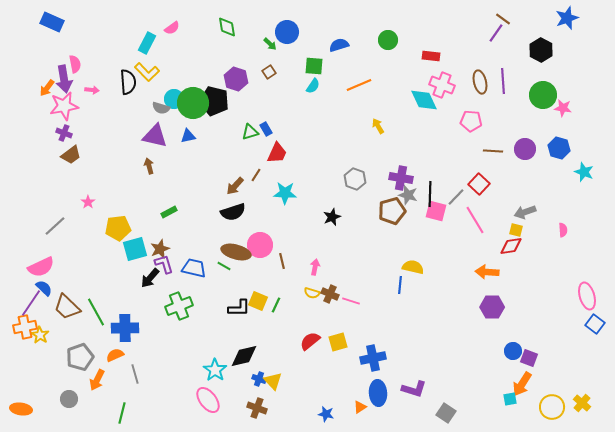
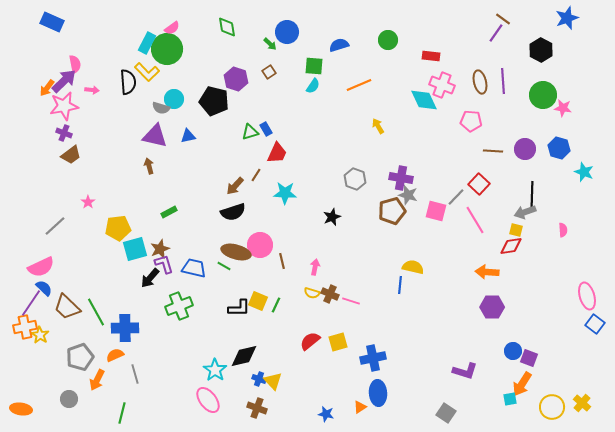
purple arrow at (64, 79): moved 2 px down; rotated 124 degrees counterclockwise
green circle at (193, 103): moved 26 px left, 54 px up
black line at (430, 194): moved 102 px right
purple L-shape at (414, 389): moved 51 px right, 18 px up
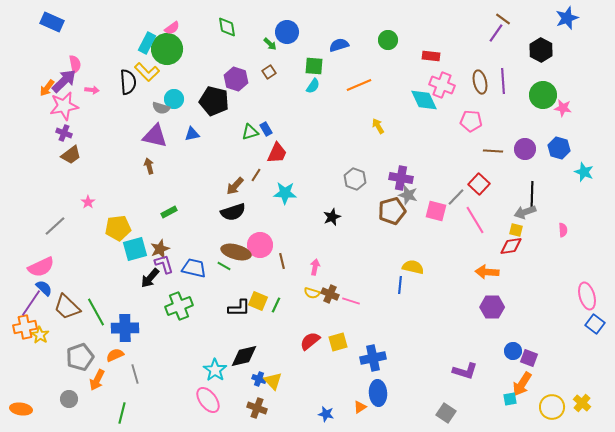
blue triangle at (188, 136): moved 4 px right, 2 px up
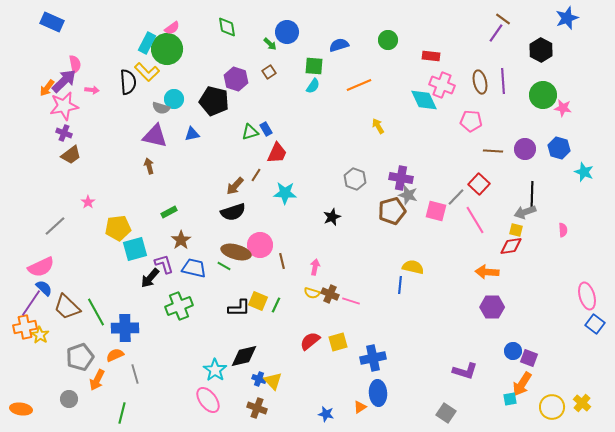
brown star at (160, 249): moved 21 px right, 9 px up; rotated 12 degrees counterclockwise
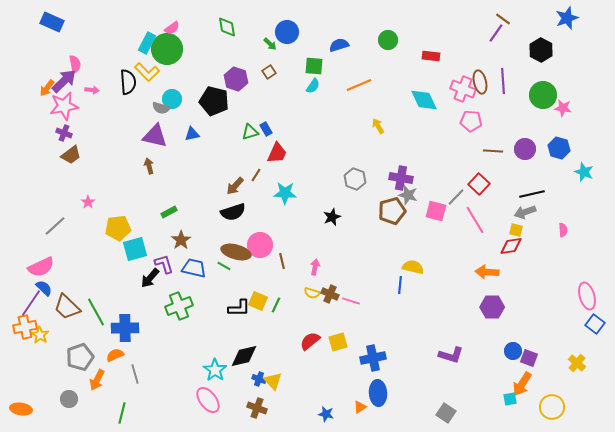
pink cross at (442, 85): moved 21 px right, 4 px down
cyan circle at (174, 99): moved 2 px left
black line at (532, 194): rotated 75 degrees clockwise
purple L-shape at (465, 371): moved 14 px left, 16 px up
yellow cross at (582, 403): moved 5 px left, 40 px up
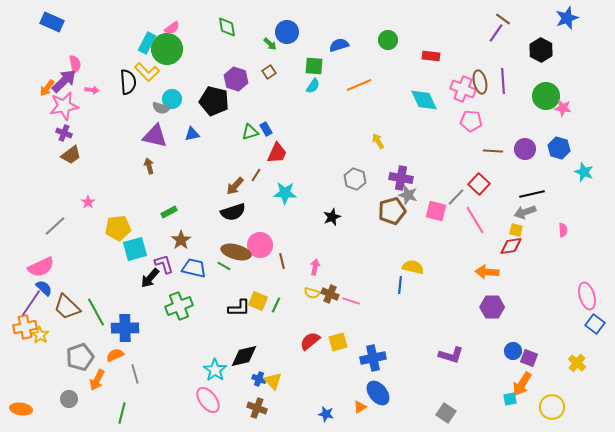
green circle at (543, 95): moved 3 px right, 1 px down
yellow arrow at (378, 126): moved 15 px down
blue ellipse at (378, 393): rotated 35 degrees counterclockwise
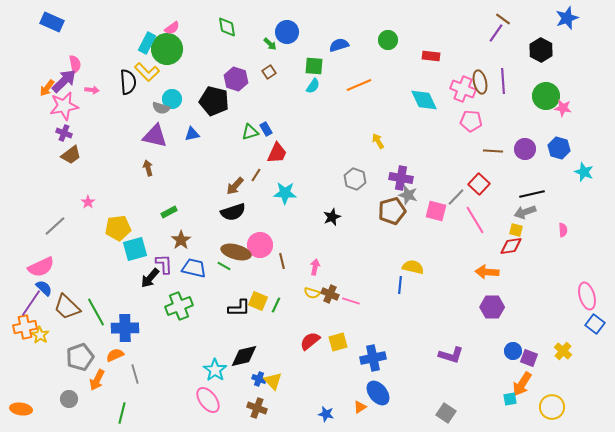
brown arrow at (149, 166): moved 1 px left, 2 px down
purple L-shape at (164, 264): rotated 15 degrees clockwise
yellow cross at (577, 363): moved 14 px left, 12 px up
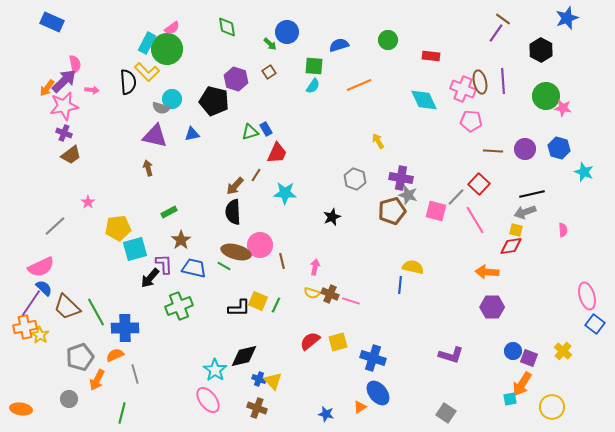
black semicircle at (233, 212): rotated 105 degrees clockwise
blue cross at (373, 358): rotated 30 degrees clockwise
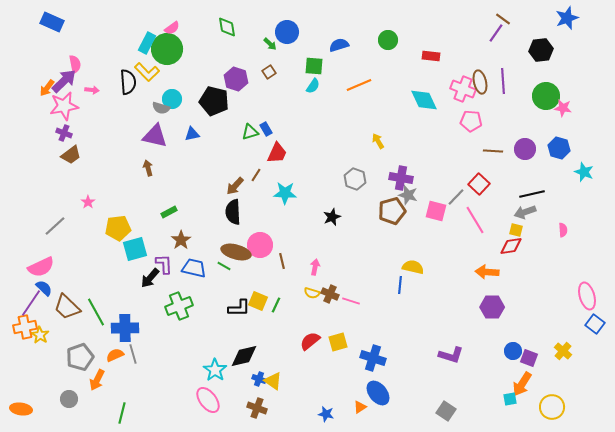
black hexagon at (541, 50): rotated 25 degrees clockwise
gray line at (135, 374): moved 2 px left, 20 px up
yellow triangle at (273, 381): rotated 12 degrees counterclockwise
gray square at (446, 413): moved 2 px up
